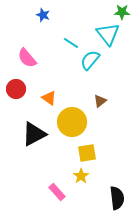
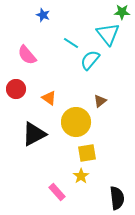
pink semicircle: moved 3 px up
yellow circle: moved 4 px right
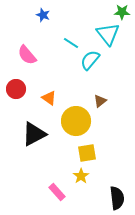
yellow circle: moved 1 px up
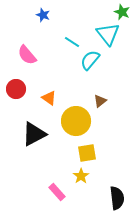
green star: rotated 21 degrees clockwise
cyan line: moved 1 px right, 1 px up
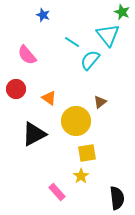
cyan triangle: moved 1 px down
brown triangle: moved 1 px down
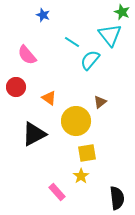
cyan triangle: moved 2 px right
red circle: moved 2 px up
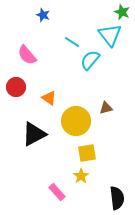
brown triangle: moved 6 px right, 6 px down; rotated 24 degrees clockwise
